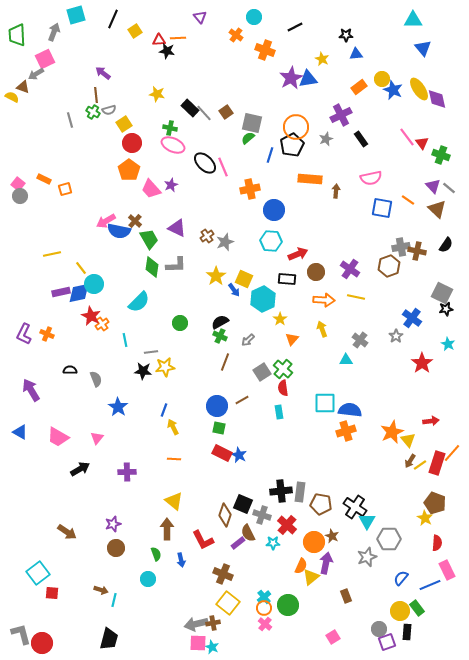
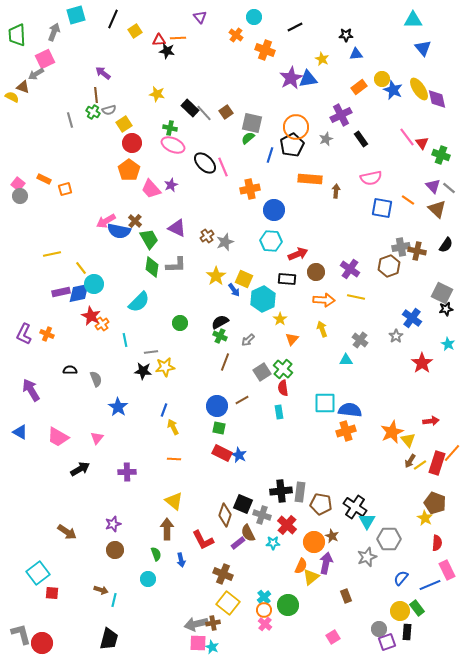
brown circle at (116, 548): moved 1 px left, 2 px down
orange circle at (264, 608): moved 2 px down
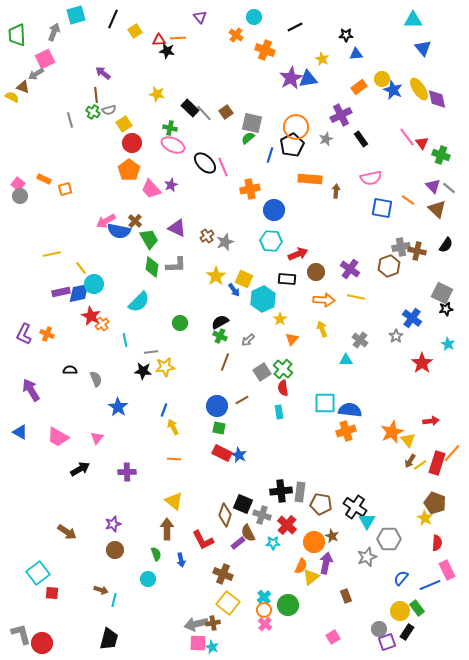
black rectangle at (407, 632): rotated 28 degrees clockwise
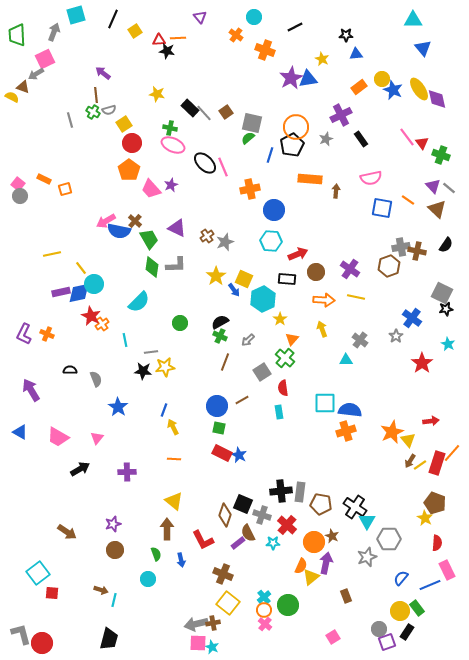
green cross at (283, 369): moved 2 px right, 11 px up
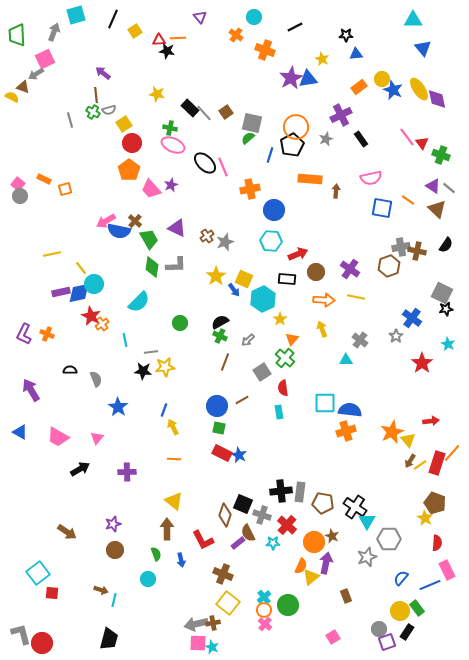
purple triangle at (433, 186): rotated 14 degrees counterclockwise
brown pentagon at (321, 504): moved 2 px right, 1 px up
